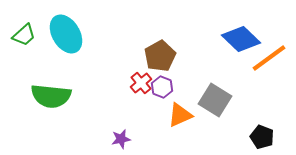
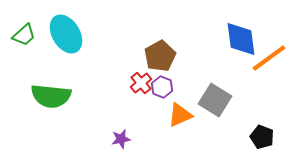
blue diamond: rotated 39 degrees clockwise
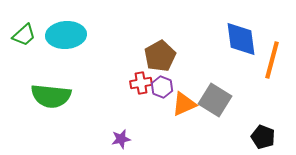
cyan ellipse: moved 1 px down; rotated 63 degrees counterclockwise
orange line: moved 3 px right, 2 px down; rotated 39 degrees counterclockwise
red cross: rotated 30 degrees clockwise
orange triangle: moved 4 px right, 11 px up
black pentagon: moved 1 px right
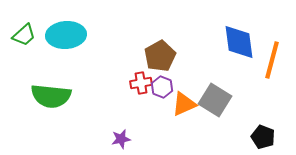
blue diamond: moved 2 px left, 3 px down
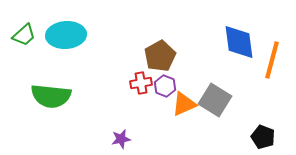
purple hexagon: moved 3 px right, 1 px up
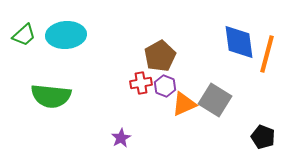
orange line: moved 5 px left, 6 px up
purple star: moved 1 px up; rotated 18 degrees counterclockwise
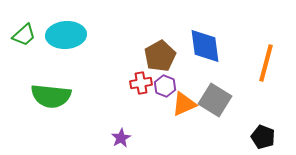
blue diamond: moved 34 px left, 4 px down
orange line: moved 1 px left, 9 px down
